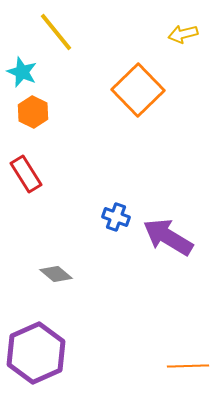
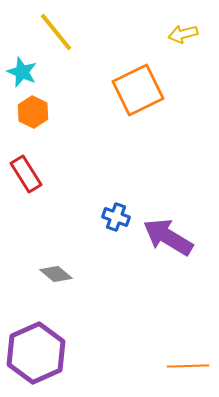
orange square: rotated 18 degrees clockwise
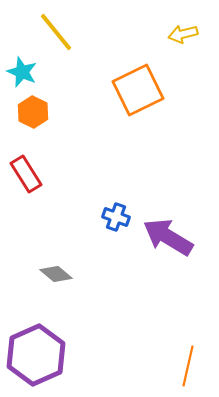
purple hexagon: moved 2 px down
orange line: rotated 75 degrees counterclockwise
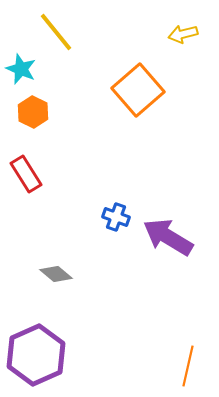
cyan star: moved 1 px left, 3 px up
orange square: rotated 15 degrees counterclockwise
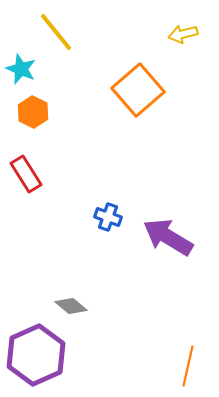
blue cross: moved 8 px left
gray diamond: moved 15 px right, 32 px down
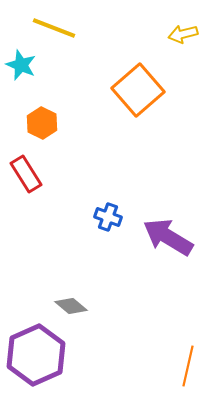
yellow line: moved 2 px left, 4 px up; rotated 30 degrees counterclockwise
cyan star: moved 4 px up
orange hexagon: moved 9 px right, 11 px down
